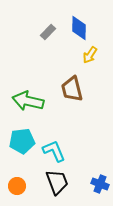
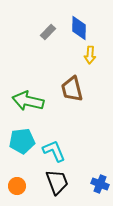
yellow arrow: rotated 30 degrees counterclockwise
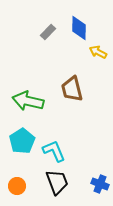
yellow arrow: moved 8 px right, 3 px up; rotated 114 degrees clockwise
cyan pentagon: rotated 25 degrees counterclockwise
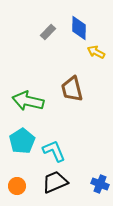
yellow arrow: moved 2 px left
black trapezoid: moved 2 px left; rotated 92 degrees counterclockwise
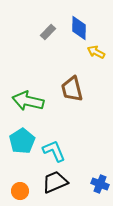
orange circle: moved 3 px right, 5 px down
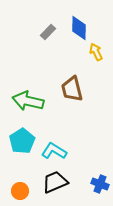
yellow arrow: rotated 36 degrees clockwise
cyan L-shape: rotated 35 degrees counterclockwise
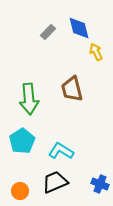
blue diamond: rotated 15 degrees counterclockwise
green arrow: moved 1 px right, 2 px up; rotated 108 degrees counterclockwise
cyan L-shape: moved 7 px right
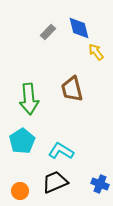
yellow arrow: rotated 12 degrees counterclockwise
